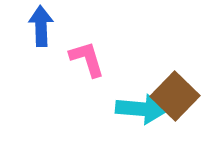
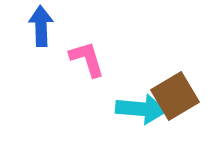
brown square: rotated 15 degrees clockwise
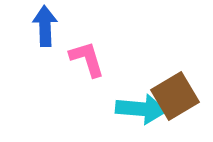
blue arrow: moved 4 px right
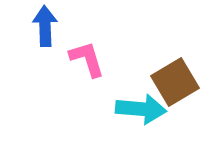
brown square: moved 14 px up
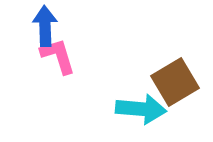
pink L-shape: moved 29 px left, 3 px up
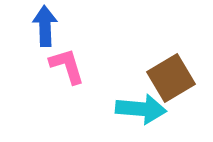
pink L-shape: moved 9 px right, 10 px down
brown square: moved 4 px left, 4 px up
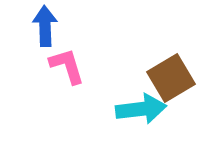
cyan arrow: rotated 12 degrees counterclockwise
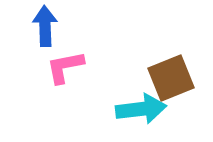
pink L-shape: moved 2 px left, 1 px down; rotated 84 degrees counterclockwise
brown square: rotated 9 degrees clockwise
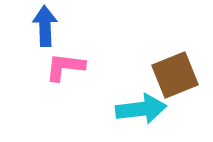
pink L-shape: rotated 18 degrees clockwise
brown square: moved 4 px right, 3 px up
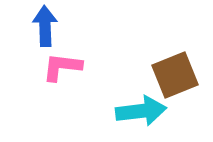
pink L-shape: moved 3 px left
cyan arrow: moved 2 px down
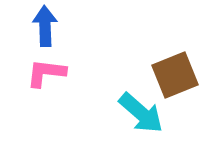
pink L-shape: moved 16 px left, 6 px down
cyan arrow: moved 2 px down; rotated 48 degrees clockwise
